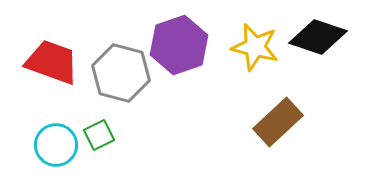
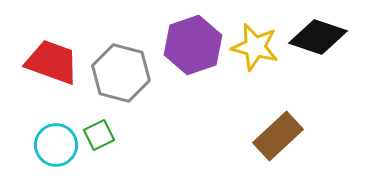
purple hexagon: moved 14 px right
brown rectangle: moved 14 px down
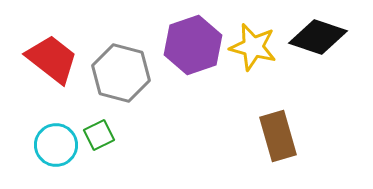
yellow star: moved 2 px left
red trapezoid: moved 3 px up; rotated 18 degrees clockwise
brown rectangle: rotated 63 degrees counterclockwise
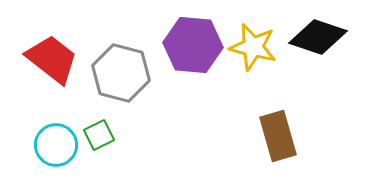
purple hexagon: rotated 24 degrees clockwise
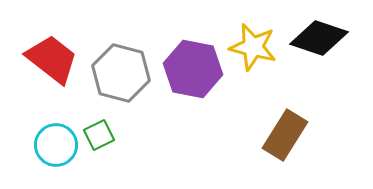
black diamond: moved 1 px right, 1 px down
purple hexagon: moved 24 px down; rotated 6 degrees clockwise
brown rectangle: moved 7 px right, 1 px up; rotated 48 degrees clockwise
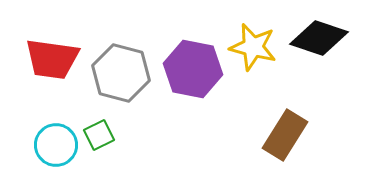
red trapezoid: rotated 150 degrees clockwise
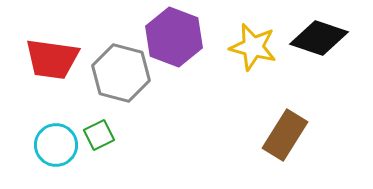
purple hexagon: moved 19 px left, 32 px up; rotated 10 degrees clockwise
